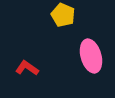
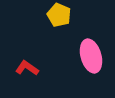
yellow pentagon: moved 4 px left
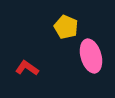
yellow pentagon: moved 7 px right, 12 px down
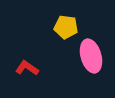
yellow pentagon: rotated 15 degrees counterclockwise
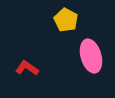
yellow pentagon: moved 7 px up; rotated 20 degrees clockwise
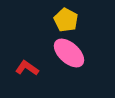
pink ellipse: moved 22 px left, 3 px up; rotated 32 degrees counterclockwise
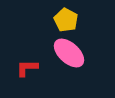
red L-shape: rotated 35 degrees counterclockwise
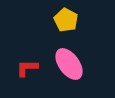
pink ellipse: moved 11 px down; rotated 12 degrees clockwise
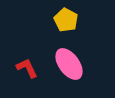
red L-shape: rotated 65 degrees clockwise
